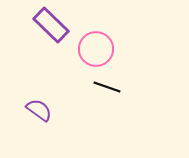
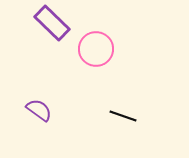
purple rectangle: moved 1 px right, 2 px up
black line: moved 16 px right, 29 px down
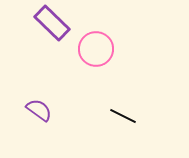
black line: rotated 8 degrees clockwise
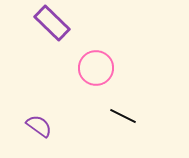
pink circle: moved 19 px down
purple semicircle: moved 16 px down
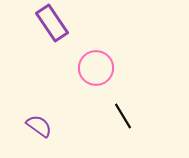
purple rectangle: rotated 12 degrees clockwise
black line: rotated 32 degrees clockwise
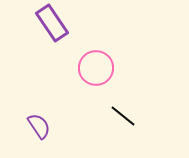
black line: rotated 20 degrees counterclockwise
purple semicircle: rotated 20 degrees clockwise
